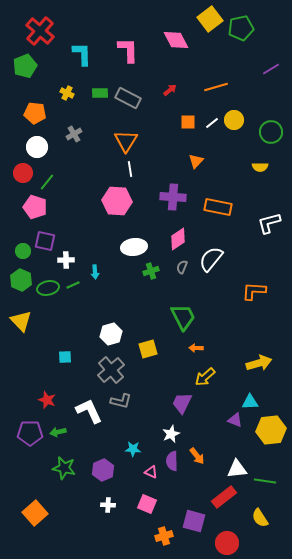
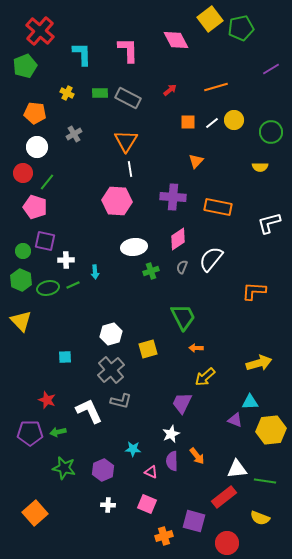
yellow semicircle at (260, 518): rotated 36 degrees counterclockwise
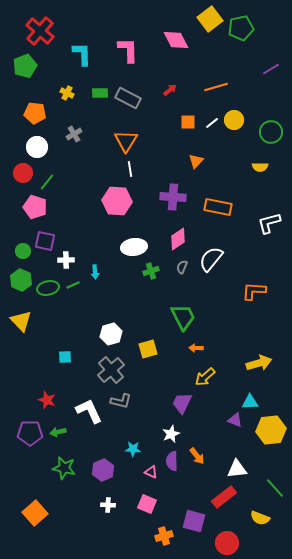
green line at (265, 481): moved 10 px right, 7 px down; rotated 40 degrees clockwise
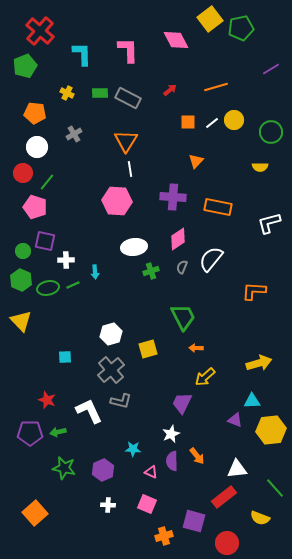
cyan triangle at (250, 402): moved 2 px right, 1 px up
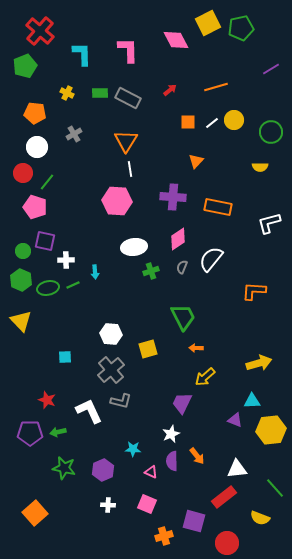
yellow square at (210, 19): moved 2 px left, 4 px down; rotated 10 degrees clockwise
white hexagon at (111, 334): rotated 20 degrees clockwise
